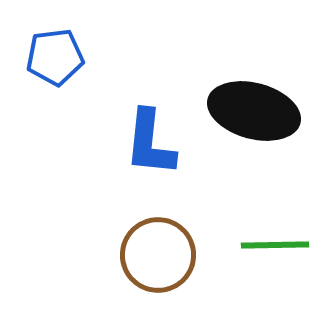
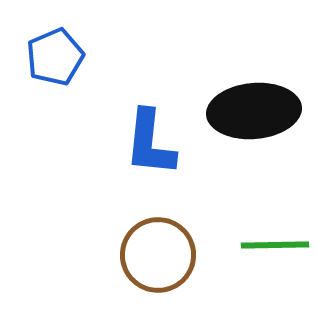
blue pentagon: rotated 16 degrees counterclockwise
black ellipse: rotated 20 degrees counterclockwise
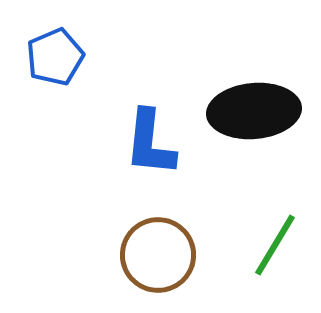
green line: rotated 58 degrees counterclockwise
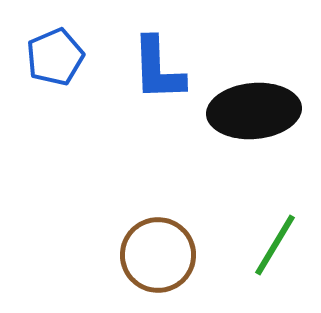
blue L-shape: moved 8 px right, 74 px up; rotated 8 degrees counterclockwise
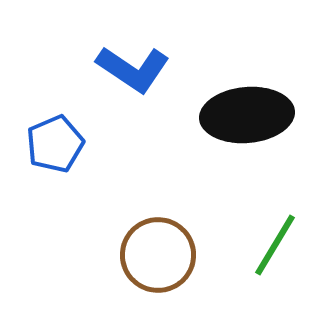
blue pentagon: moved 87 px down
blue L-shape: moved 25 px left; rotated 54 degrees counterclockwise
black ellipse: moved 7 px left, 4 px down
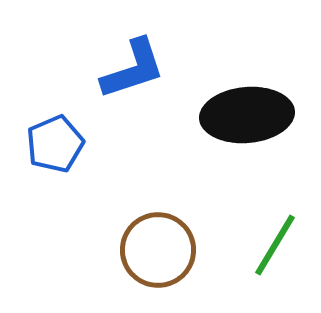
blue L-shape: rotated 52 degrees counterclockwise
brown circle: moved 5 px up
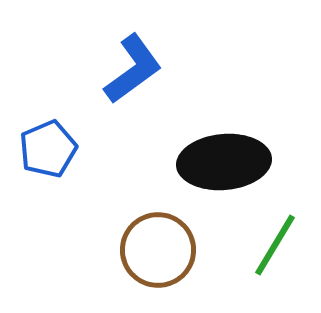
blue L-shape: rotated 18 degrees counterclockwise
black ellipse: moved 23 px left, 47 px down
blue pentagon: moved 7 px left, 5 px down
